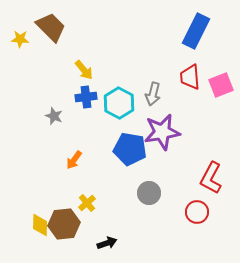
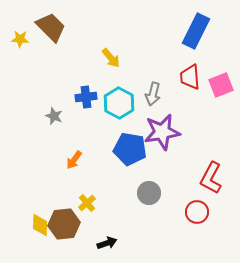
yellow arrow: moved 27 px right, 12 px up
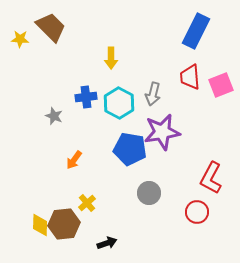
yellow arrow: rotated 40 degrees clockwise
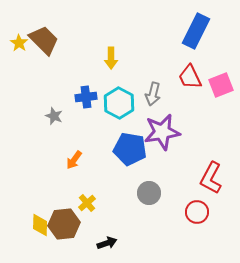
brown trapezoid: moved 7 px left, 13 px down
yellow star: moved 1 px left, 4 px down; rotated 30 degrees clockwise
red trapezoid: rotated 20 degrees counterclockwise
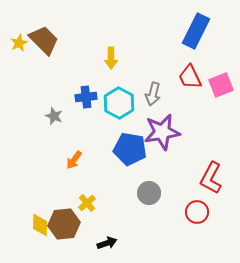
yellow star: rotated 12 degrees clockwise
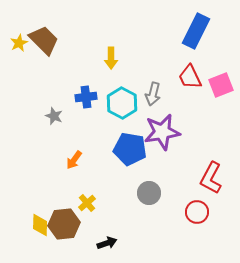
cyan hexagon: moved 3 px right
